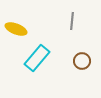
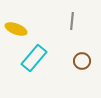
cyan rectangle: moved 3 px left
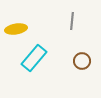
yellow ellipse: rotated 30 degrees counterclockwise
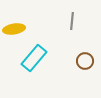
yellow ellipse: moved 2 px left
brown circle: moved 3 px right
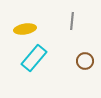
yellow ellipse: moved 11 px right
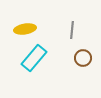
gray line: moved 9 px down
brown circle: moved 2 px left, 3 px up
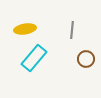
brown circle: moved 3 px right, 1 px down
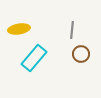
yellow ellipse: moved 6 px left
brown circle: moved 5 px left, 5 px up
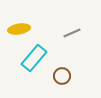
gray line: moved 3 px down; rotated 60 degrees clockwise
brown circle: moved 19 px left, 22 px down
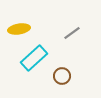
gray line: rotated 12 degrees counterclockwise
cyan rectangle: rotated 8 degrees clockwise
